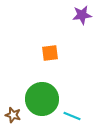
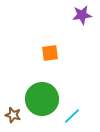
cyan line: rotated 66 degrees counterclockwise
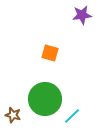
orange square: rotated 24 degrees clockwise
green circle: moved 3 px right
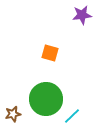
green circle: moved 1 px right
brown star: moved 1 px up; rotated 28 degrees counterclockwise
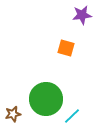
orange square: moved 16 px right, 5 px up
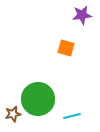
green circle: moved 8 px left
cyan line: rotated 30 degrees clockwise
